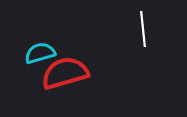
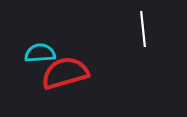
cyan semicircle: rotated 12 degrees clockwise
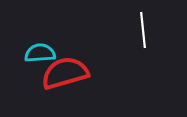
white line: moved 1 px down
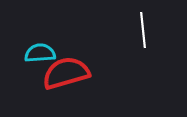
red semicircle: moved 1 px right
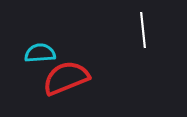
red semicircle: moved 5 px down; rotated 6 degrees counterclockwise
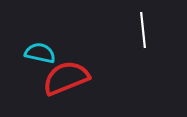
cyan semicircle: rotated 16 degrees clockwise
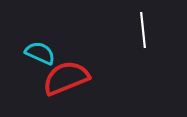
cyan semicircle: rotated 12 degrees clockwise
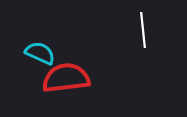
red semicircle: rotated 15 degrees clockwise
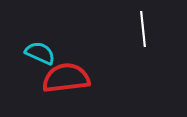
white line: moved 1 px up
